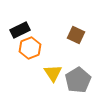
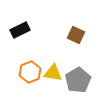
orange hexagon: moved 24 px down
yellow triangle: rotated 48 degrees counterclockwise
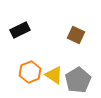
yellow triangle: moved 1 px right, 2 px down; rotated 24 degrees clockwise
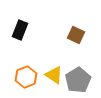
black rectangle: rotated 42 degrees counterclockwise
orange hexagon: moved 4 px left, 5 px down
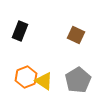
black rectangle: moved 1 px down
yellow triangle: moved 10 px left, 6 px down
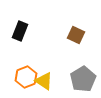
gray pentagon: moved 5 px right, 1 px up
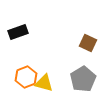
black rectangle: moved 2 px left, 1 px down; rotated 48 degrees clockwise
brown square: moved 12 px right, 8 px down
yellow triangle: moved 2 px down; rotated 18 degrees counterclockwise
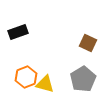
yellow triangle: moved 1 px right, 1 px down
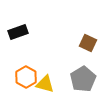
orange hexagon: rotated 10 degrees counterclockwise
